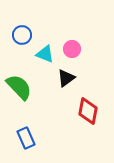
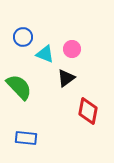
blue circle: moved 1 px right, 2 px down
blue rectangle: rotated 60 degrees counterclockwise
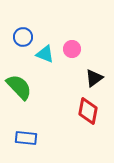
black triangle: moved 28 px right
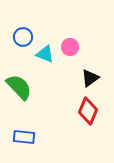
pink circle: moved 2 px left, 2 px up
black triangle: moved 4 px left
red diamond: rotated 12 degrees clockwise
blue rectangle: moved 2 px left, 1 px up
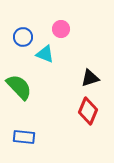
pink circle: moved 9 px left, 18 px up
black triangle: rotated 18 degrees clockwise
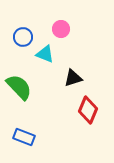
black triangle: moved 17 px left
red diamond: moved 1 px up
blue rectangle: rotated 15 degrees clockwise
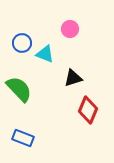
pink circle: moved 9 px right
blue circle: moved 1 px left, 6 px down
green semicircle: moved 2 px down
blue rectangle: moved 1 px left, 1 px down
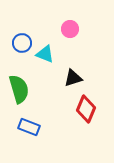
green semicircle: rotated 28 degrees clockwise
red diamond: moved 2 px left, 1 px up
blue rectangle: moved 6 px right, 11 px up
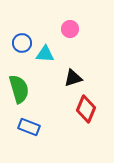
cyan triangle: rotated 18 degrees counterclockwise
